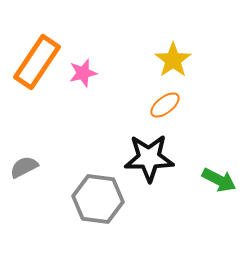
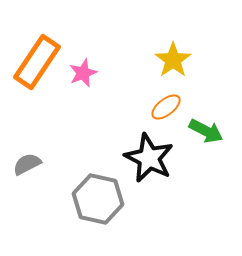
pink star: rotated 8 degrees counterclockwise
orange ellipse: moved 1 px right, 2 px down
black star: rotated 27 degrees clockwise
gray semicircle: moved 3 px right, 3 px up
green arrow: moved 13 px left, 49 px up
gray hexagon: rotated 6 degrees clockwise
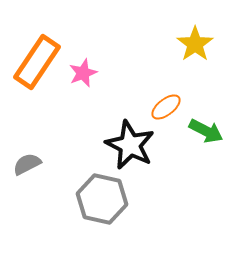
yellow star: moved 22 px right, 16 px up
black star: moved 19 px left, 13 px up
gray hexagon: moved 4 px right
